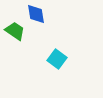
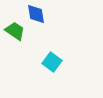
cyan square: moved 5 px left, 3 px down
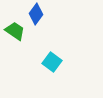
blue diamond: rotated 45 degrees clockwise
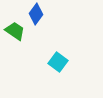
cyan square: moved 6 px right
